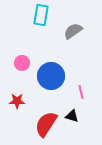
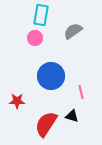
pink circle: moved 13 px right, 25 px up
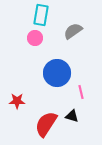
blue circle: moved 6 px right, 3 px up
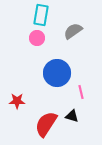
pink circle: moved 2 px right
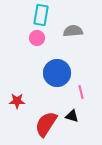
gray semicircle: rotated 30 degrees clockwise
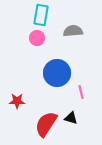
black triangle: moved 1 px left, 2 px down
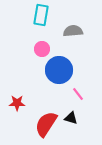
pink circle: moved 5 px right, 11 px down
blue circle: moved 2 px right, 3 px up
pink line: moved 3 px left, 2 px down; rotated 24 degrees counterclockwise
red star: moved 2 px down
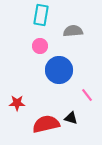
pink circle: moved 2 px left, 3 px up
pink line: moved 9 px right, 1 px down
red semicircle: rotated 44 degrees clockwise
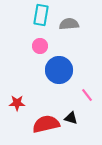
gray semicircle: moved 4 px left, 7 px up
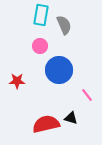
gray semicircle: moved 5 px left, 1 px down; rotated 72 degrees clockwise
red star: moved 22 px up
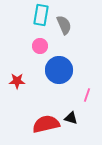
pink line: rotated 56 degrees clockwise
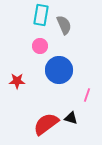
red semicircle: rotated 24 degrees counterclockwise
